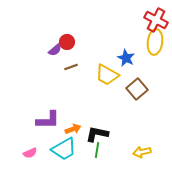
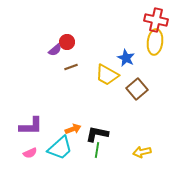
red cross: rotated 15 degrees counterclockwise
purple L-shape: moved 17 px left, 6 px down
cyan trapezoid: moved 4 px left, 1 px up; rotated 12 degrees counterclockwise
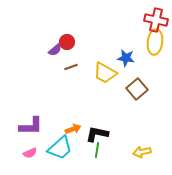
blue star: rotated 18 degrees counterclockwise
yellow trapezoid: moved 2 px left, 2 px up
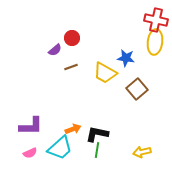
red circle: moved 5 px right, 4 px up
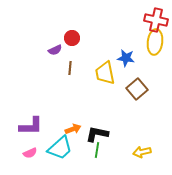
purple semicircle: rotated 16 degrees clockwise
brown line: moved 1 px left, 1 px down; rotated 64 degrees counterclockwise
yellow trapezoid: rotated 50 degrees clockwise
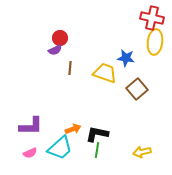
red cross: moved 4 px left, 2 px up
red circle: moved 12 px left
yellow trapezoid: rotated 120 degrees clockwise
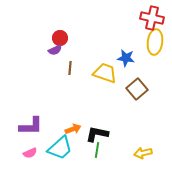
yellow arrow: moved 1 px right, 1 px down
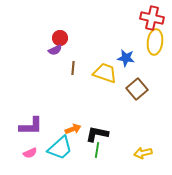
brown line: moved 3 px right
